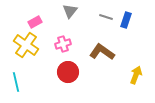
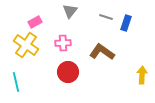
blue rectangle: moved 3 px down
pink cross: moved 1 px up; rotated 14 degrees clockwise
yellow arrow: moved 6 px right; rotated 18 degrees counterclockwise
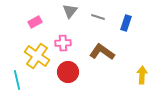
gray line: moved 8 px left
yellow cross: moved 11 px right, 11 px down
cyan line: moved 1 px right, 2 px up
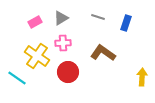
gray triangle: moved 9 px left, 7 px down; rotated 21 degrees clockwise
brown L-shape: moved 1 px right, 1 px down
yellow arrow: moved 2 px down
cyan line: moved 2 px up; rotated 42 degrees counterclockwise
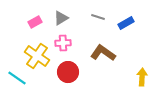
blue rectangle: rotated 42 degrees clockwise
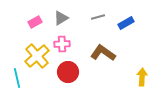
gray line: rotated 32 degrees counterclockwise
pink cross: moved 1 px left, 1 px down
yellow cross: rotated 15 degrees clockwise
cyan line: rotated 42 degrees clockwise
